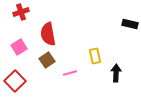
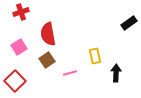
black rectangle: moved 1 px left, 1 px up; rotated 49 degrees counterclockwise
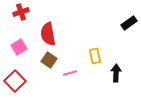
brown square: moved 2 px right; rotated 21 degrees counterclockwise
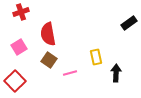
yellow rectangle: moved 1 px right, 1 px down
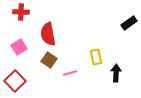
red cross: rotated 21 degrees clockwise
